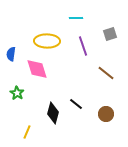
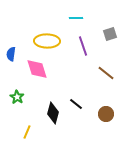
green star: moved 4 px down
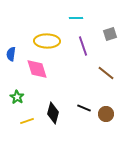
black line: moved 8 px right, 4 px down; rotated 16 degrees counterclockwise
yellow line: moved 11 px up; rotated 48 degrees clockwise
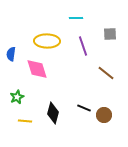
gray square: rotated 16 degrees clockwise
green star: rotated 16 degrees clockwise
brown circle: moved 2 px left, 1 px down
yellow line: moved 2 px left; rotated 24 degrees clockwise
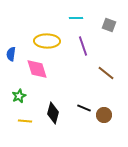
gray square: moved 1 px left, 9 px up; rotated 24 degrees clockwise
green star: moved 2 px right, 1 px up
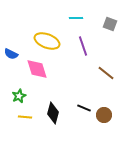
gray square: moved 1 px right, 1 px up
yellow ellipse: rotated 20 degrees clockwise
blue semicircle: rotated 72 degrees counterclockwise
yellow line: moved 4 px up
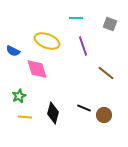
blue semicircle: moved 2 px right, 3 px up
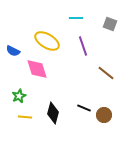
yellow ellipse: rotated 10 degrees clockwise
